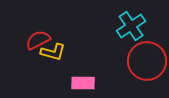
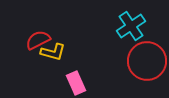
pink rectangle: moved 7 px left; rotated 65 degrees clockwise
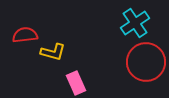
cyan cross: moved 4 px right, 3 px up
red semicircle: moved 13 px left, 5 px up; rotated 20 degrees clockwise
red circle: moved 1 px left, 1 px down
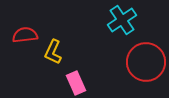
cyan cross: moved 13 px left, 3 px up
yellow L-shape: rotated 100 degrees clockwise
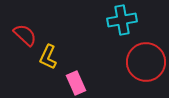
cyan cross: rotated 24 degrees clockwise
red semicircle: rotated 50 degrees clockwise
yellow L-shape: moved 5 px left, 5 px down
